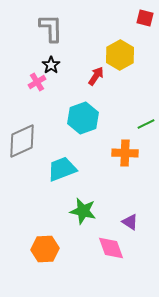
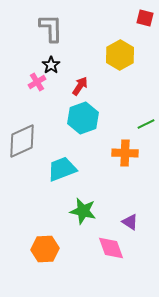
red arrow: moved 16 px left, 10 px down
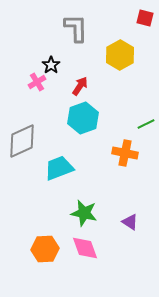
gray L-shape: moved 25 px right
orange cross: rotated 10 degrees clockwise
cyan trapezoid: moved 3 px left, 1 px up
green star: moved 1 px right, 2 px down
pink diamond: moved 26 px left
